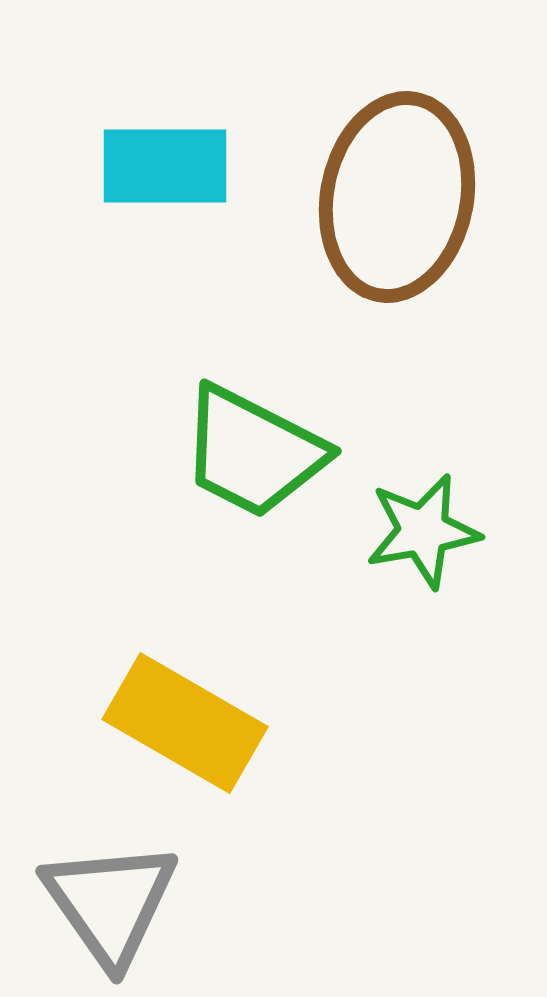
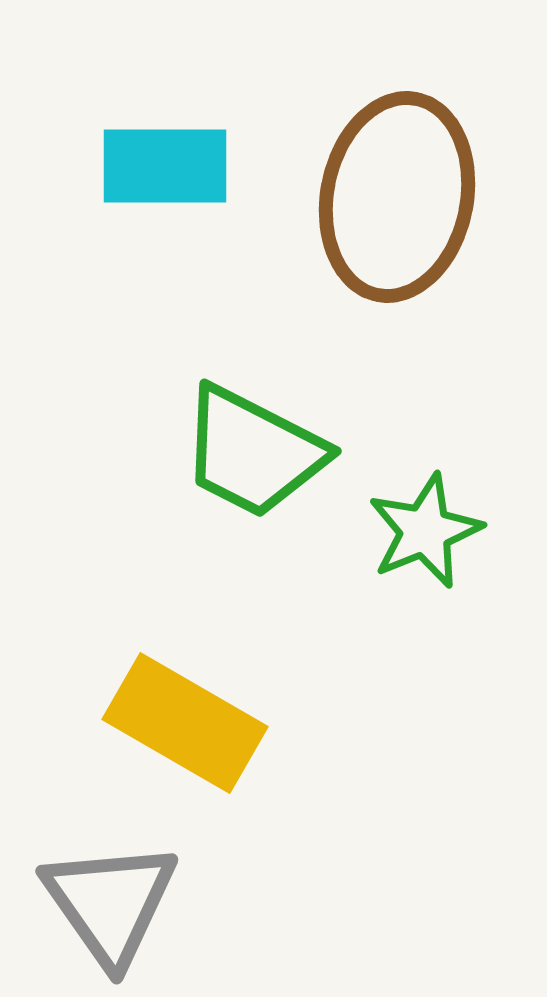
green star: moved 2 px right; rotated 12 degrees counterclockwise
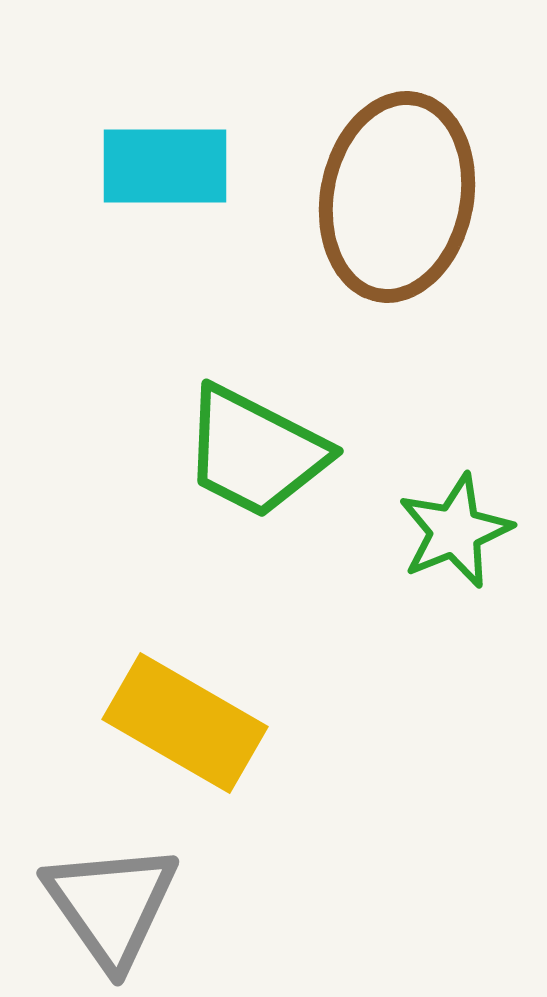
green trapezoid: moved 2 px right
green star: moved 30 px right
gray triangle: moved 1 px right, 2 px down
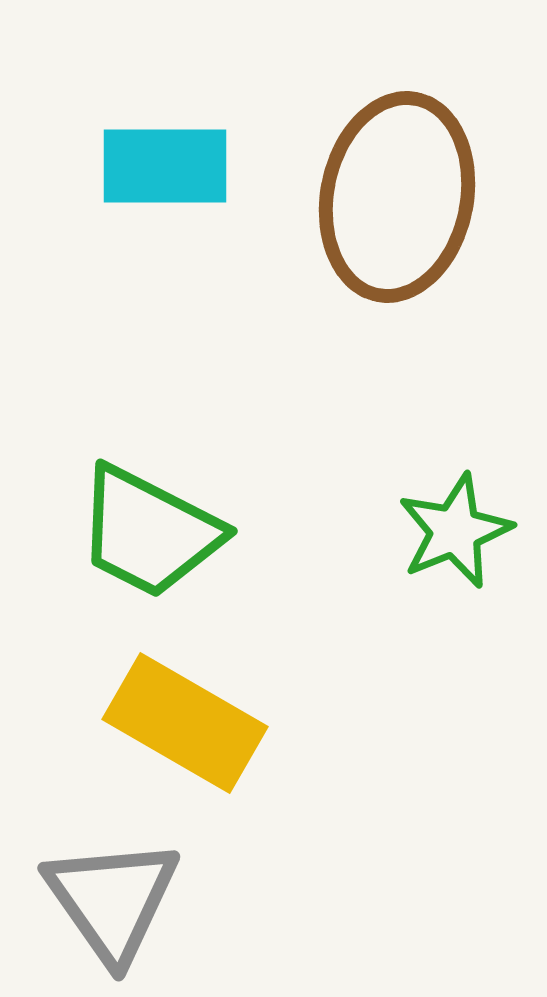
green trapezoid: moved 106 px left, 80 px down
gray triangle: moved 1 px right, 5 px up
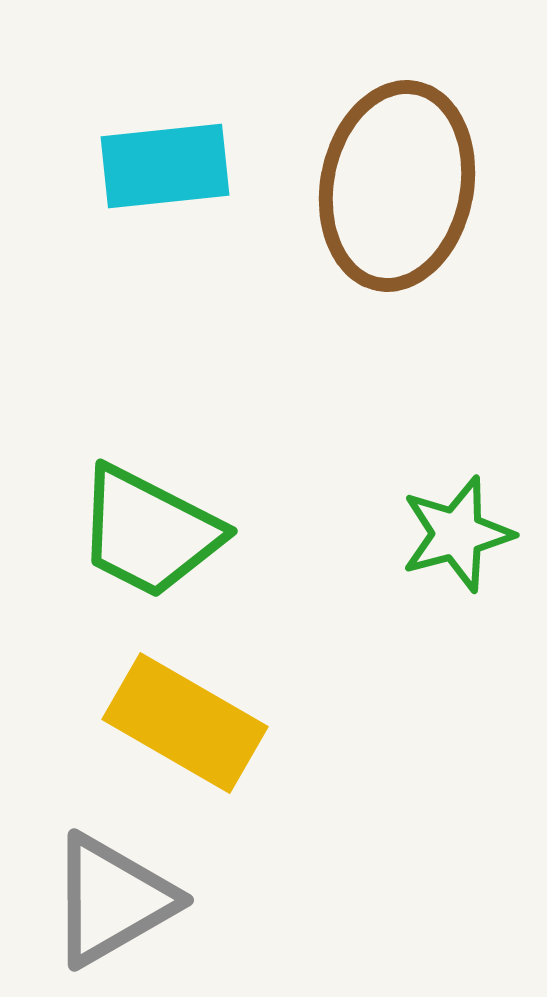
cyan rectangle: rotated 6 degrees counterclockwise
brown ellipse: moved 11 px up
green star: moved 2 px right, 3 px down; rotated 7 degrees clockwise
gray triangle: rotated 35 degrees clockwise
